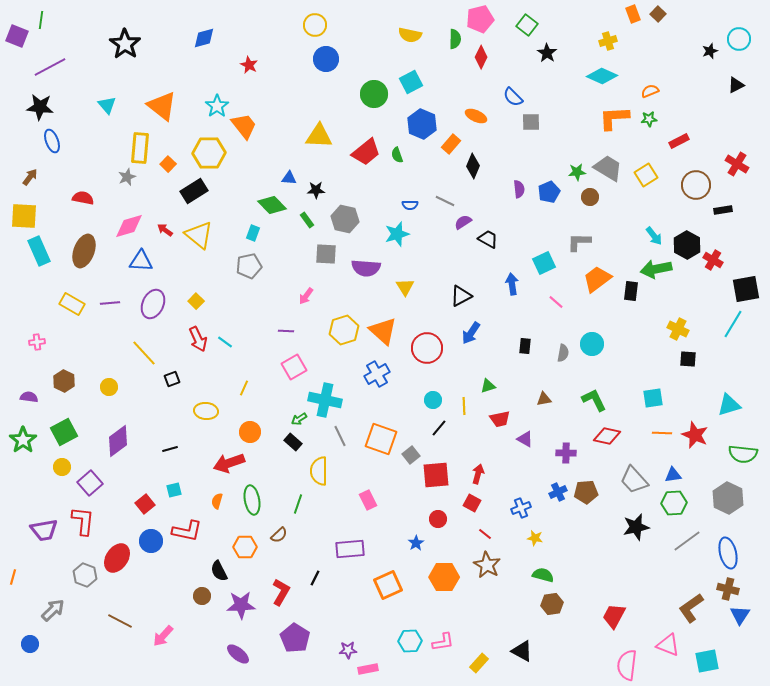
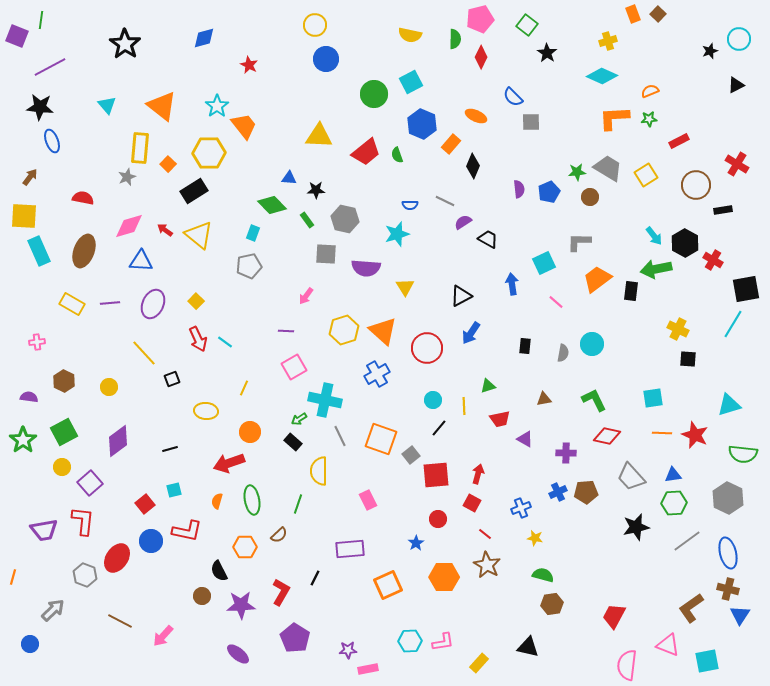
black hexagon at (687, 245): moved 2 px left, 2 px up
gray trapezoid at (634, 480): moved 3 px left, 3 px up
black triangle at (522, 651): moved 6 px right, 4 px up; rotated 15 degrees counterclockwise
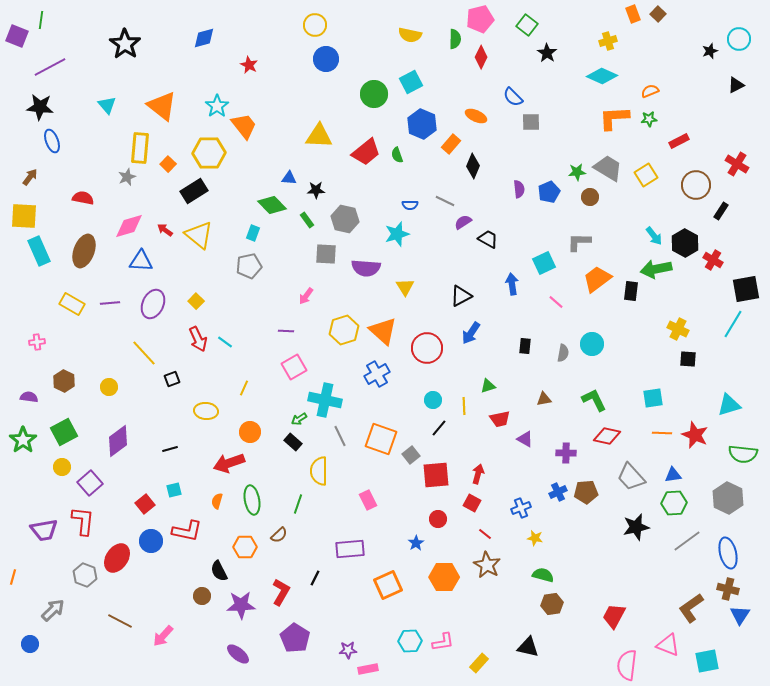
black rectangle at (723, 210): moved 2 px left, 1 px down; rotated 48 degrees counterclockwise
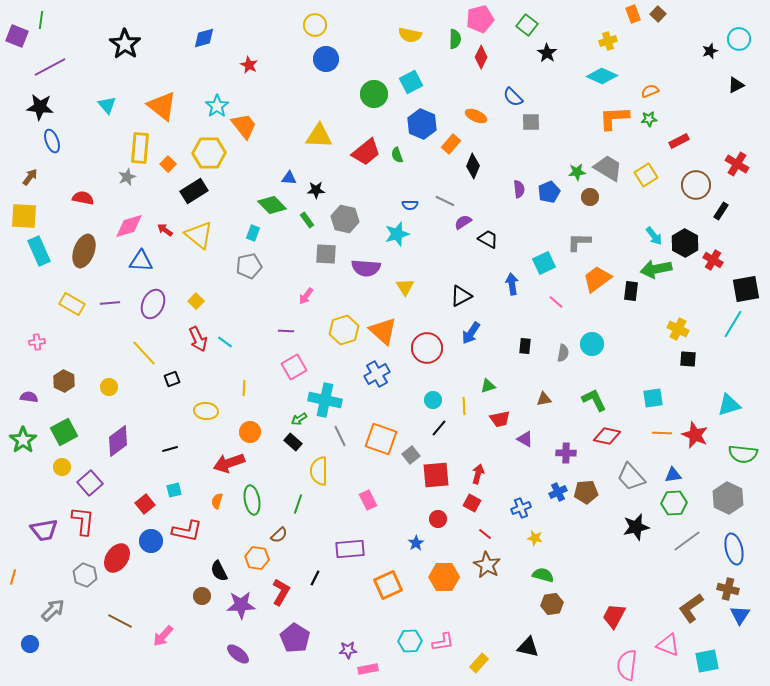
yellow line at (244, 388): rotated 21 degrees counterclockwise
orange hexagon at (245, 547): moved 12 px right, 11 px down; rotated 10 degrees clockwise
blue ellipse at (728, 553): moved 6 px right, 4 px up
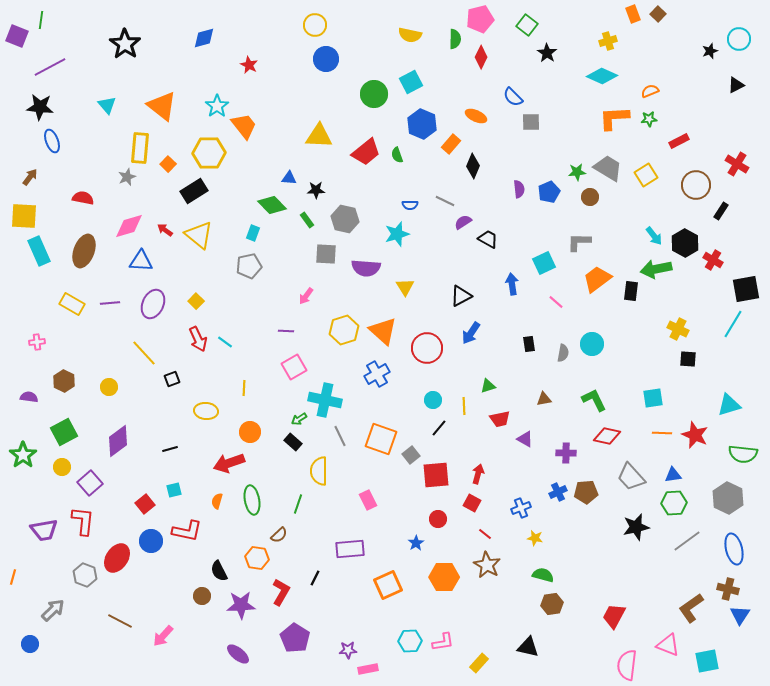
black rectangle at (525, 346): moved 4 px right, 2 px up; rotated 14 degrees counterclockwise
green star at (23, 440): moved 15 px down
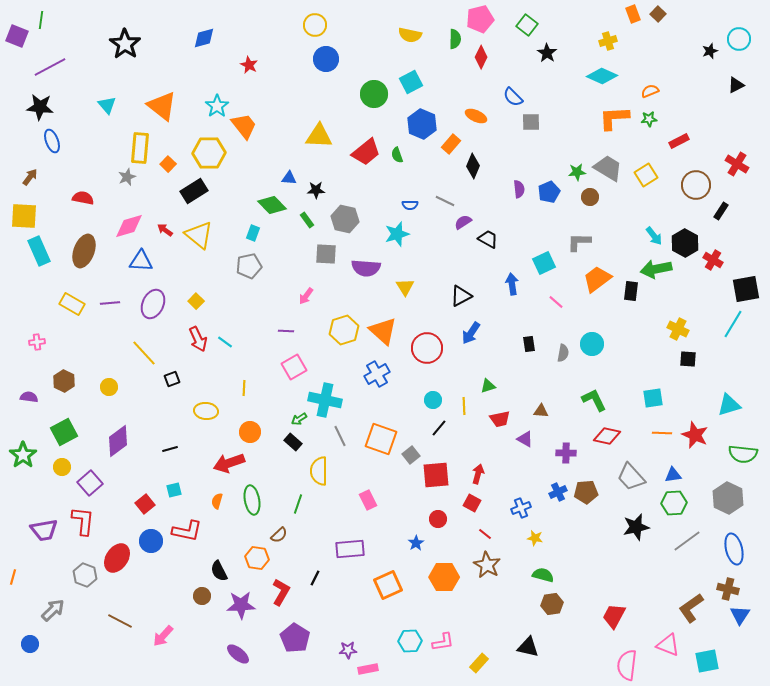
brown triangle at (544, 399): moved 3 px left, 12 px down; rotated 14 degrees clockwise
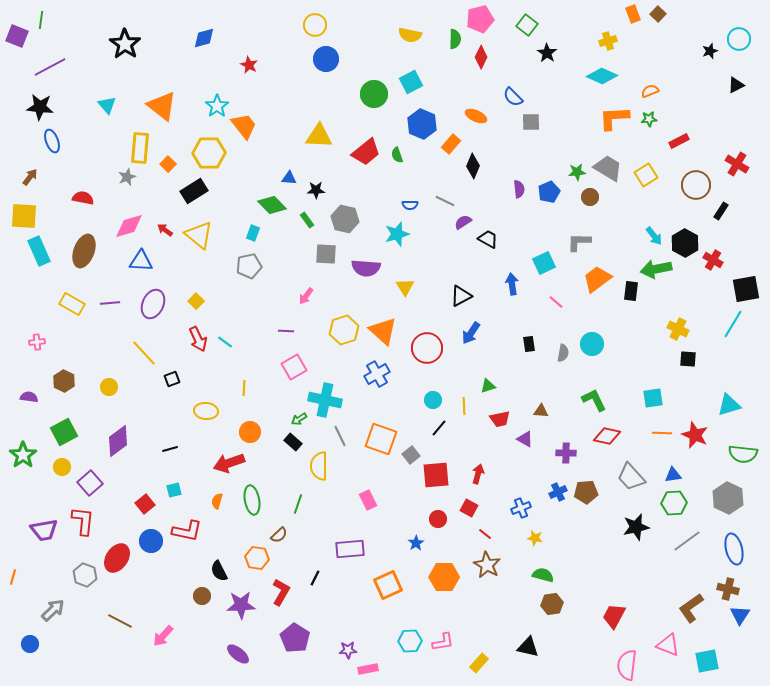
yellow semicircle at (319, 471): moved 5 px up
red square at (472, 503): moved 3 px left, 5 px down
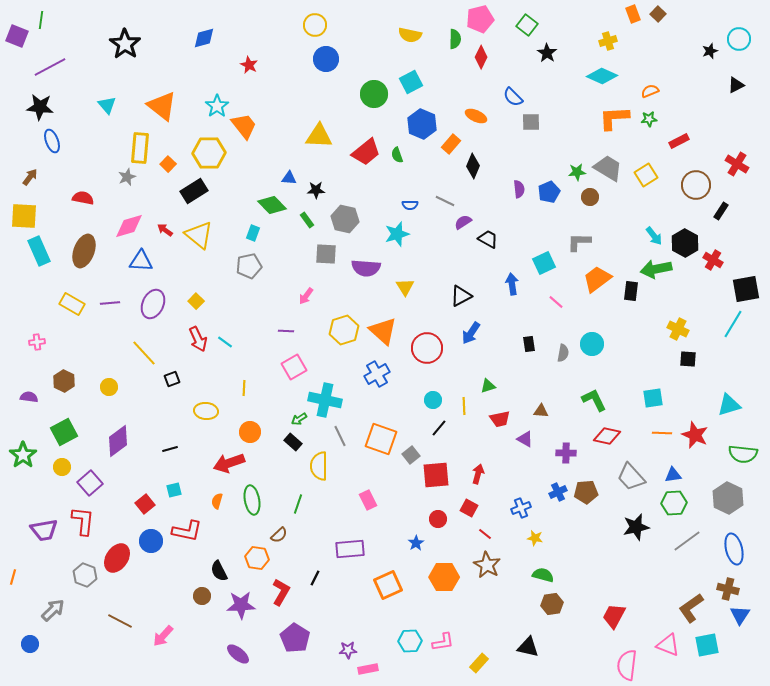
cyan square at (707, 661): moved 16 px up
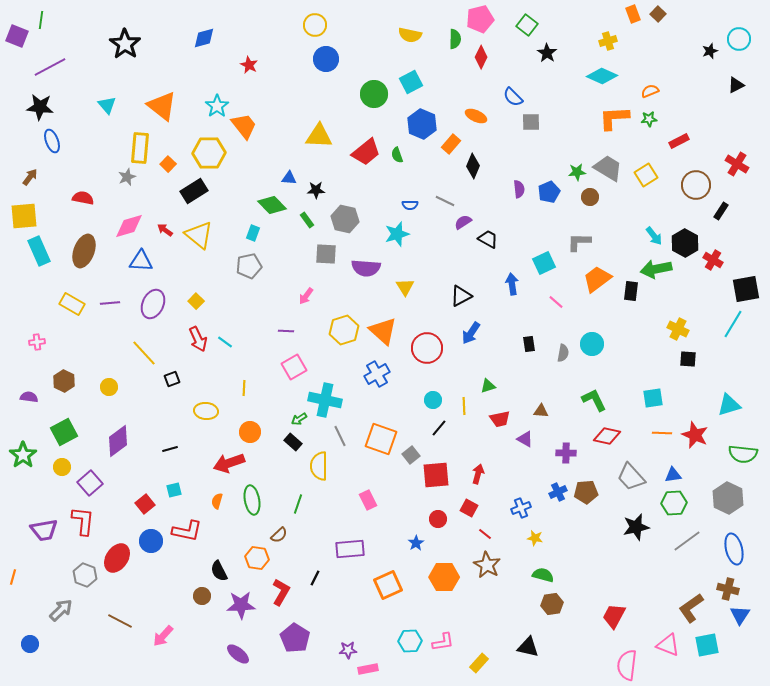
yellow square at (24, 216): rotated 8 degrees counterclockwise
gray arrow at (53, 610): moved 8 px right
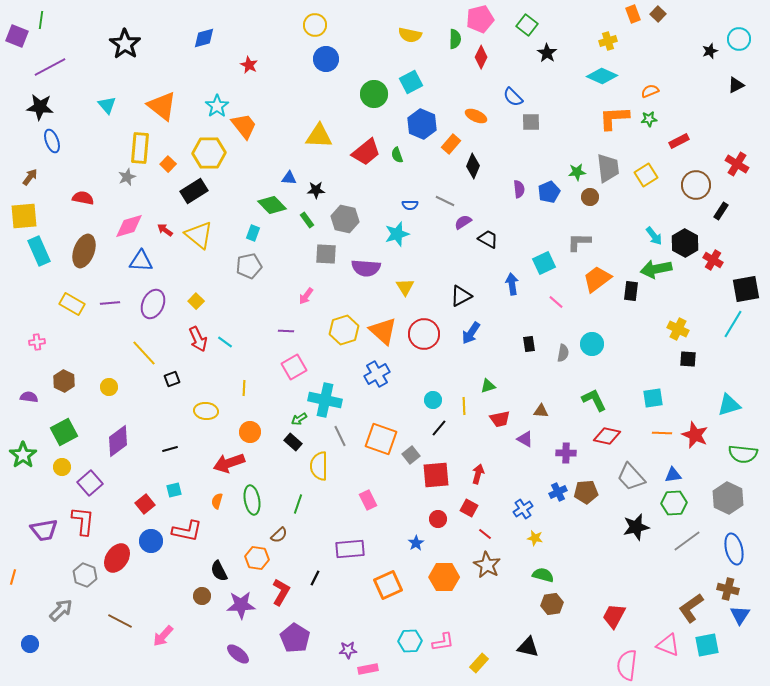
gray trapezoid at (608, 168): rotated 52 degrees clockwise
red circle at (427, 348): moved 3 px left, 14 px up
blue cross at (521, 508): moved 2 px right, 1 px down; rotated 12 degrees counterclockwise
